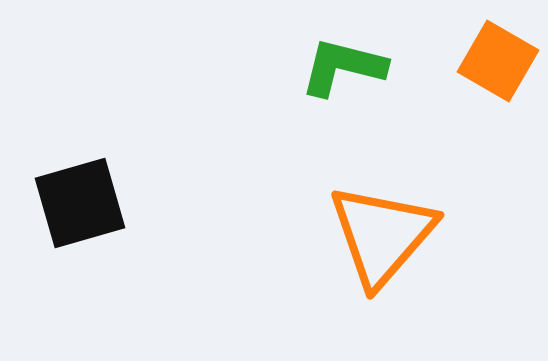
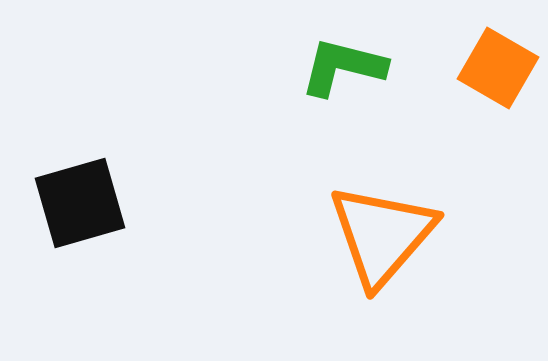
orange square: moved 7 px down
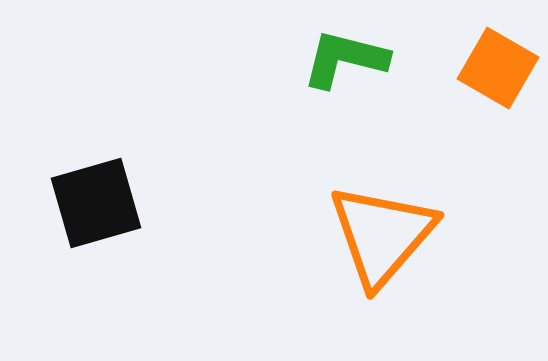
green L-shape: moved 2 px right, 8 px up
black square: moved 16 px right
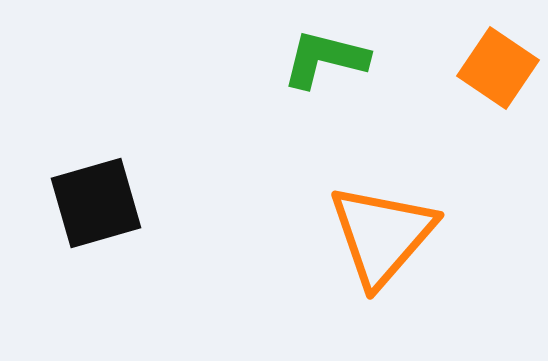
green L-shape: moved 20 px left
orange square: rotated 4 degrees clockwise
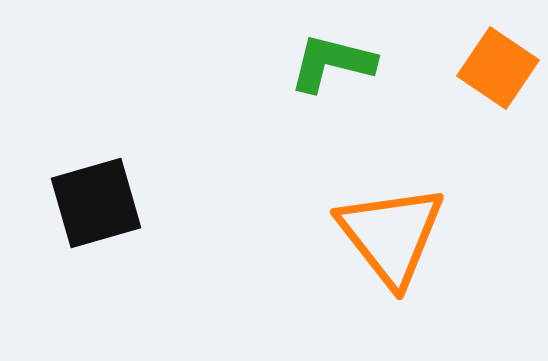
green L-shape: moved 7 px right, 4 px down
orange triangle: moved 9 px right; rotated 19 degrees counterclockwise
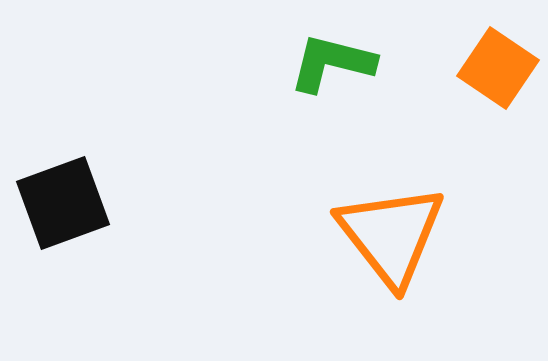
black square: moved 33 px left; rotated 4 degrees counterclockwise
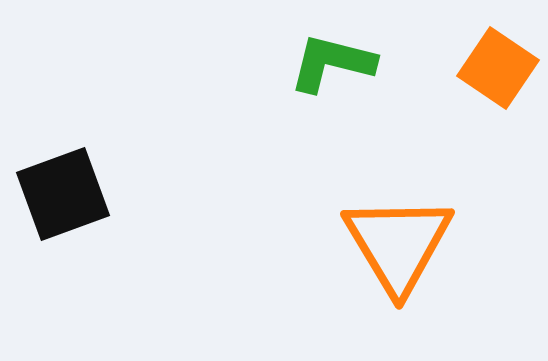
black square: moved 9 px up
orange triangle: moved 7 px right, 9 px down; rotated 7 degrees clockwise
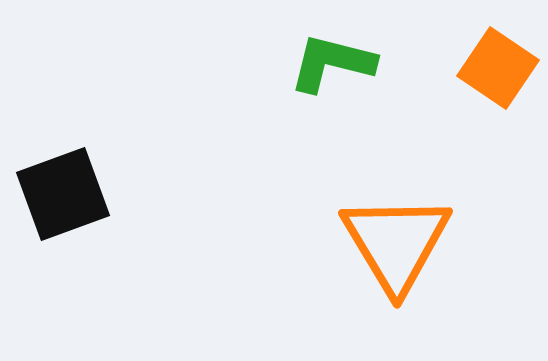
orange triangle: moved 2 px left, 1 px up
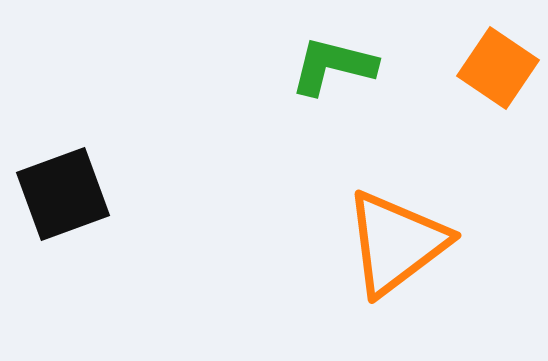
green L-shape: moved 1 px right, 3 px down
orange triangle: rotated 24 degrees clockwise
